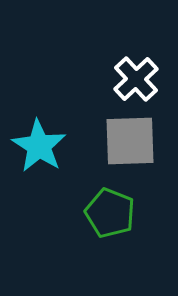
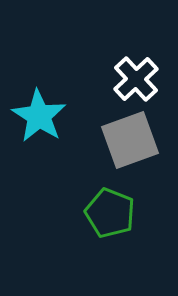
gray square: moved 1 px up; rotated 18 degrees counterclockwise
cyan star: moved 30 px up
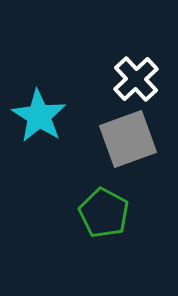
gray square: moved 2 px left, 1 px up
green pentagon: moved 6 px left; rotated 6 degrees clockwise
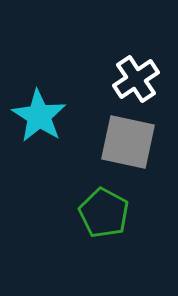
white cross: rotated 9 degrees clockwise
gray square: moved 3 px down; rotated 32 degrees clockwise
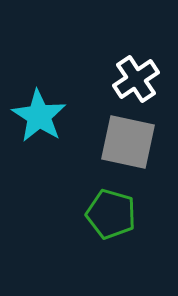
green pentagon: moved 7 px right, 1 px down; rotated 12 degrees counterclockwise
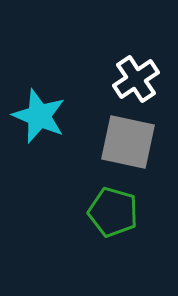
cyan star: rotated 10 degrees counterclockwise
green pentagon: moved 2 px right, 2 px up
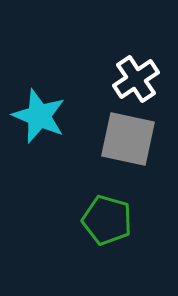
gray square: moved 3 px up
green pentagon: moved 6 px left, 8 px down
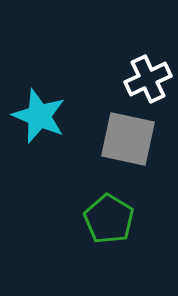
white cross: moved 12 px right; rotated 9 degrees clockwise
green pentagon: moved 2 px right, 1 px up; rotated 15 degrees clockwise
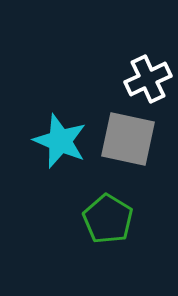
cyan star: moved 21 px right, 25 px down
green pentagon: moved 1 px left
